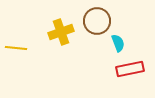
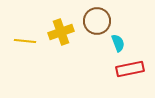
yellow line: moved 9 px right, 7 px up
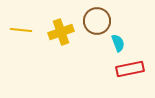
yellow line: moved 4 px left, 11 px up
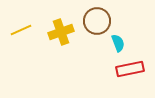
yellow line: rotated 30 degrees counterclockwise
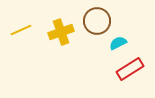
cyan semicircle: rotated 96 degrees counterclockwise
red rectangle: rotated 20 degrees counterclockwise
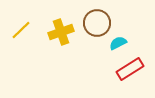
brown circle: moved 2 px down
yellow line: rotated 20 degrees counterclockwise
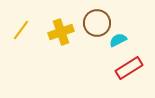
yellow line: rotated 10 degrees counterclockwise
cyan semicircle: moved 3 px up
red rectangle: moved 1 px left, 1 px up
